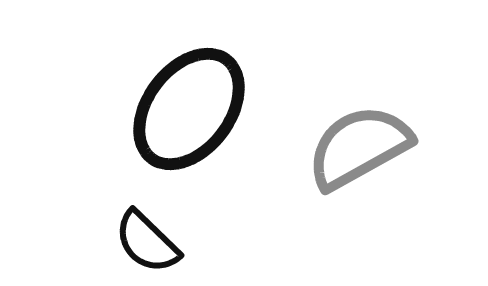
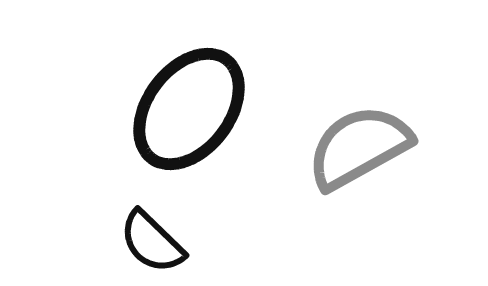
black semicircle: moved 5 px right
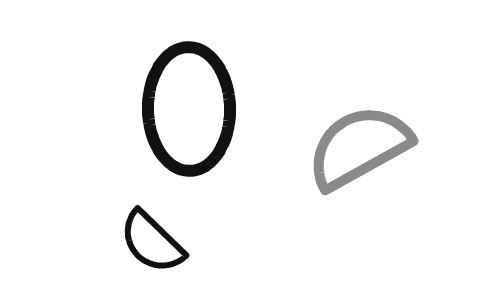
black ellipse: rotated 38 degrees counterclockwise
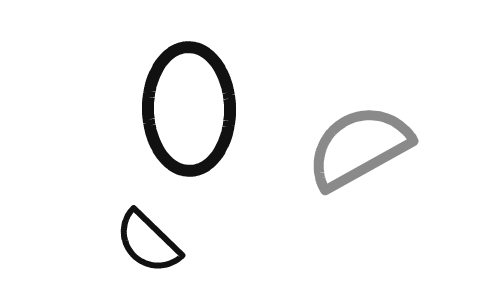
black semicircle: moved 4 px left
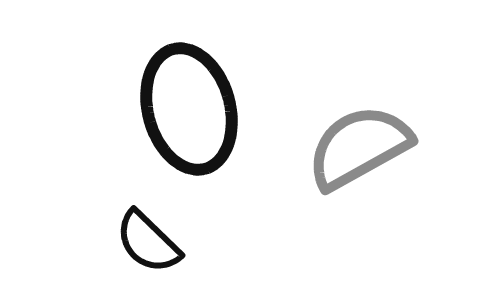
black ellipse: rotated 14 degrees counterclockwise
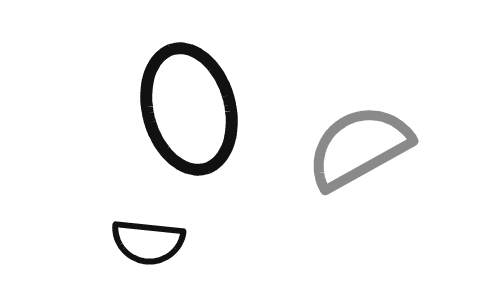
black semicircle: rotated 38 degrees counterclockwise
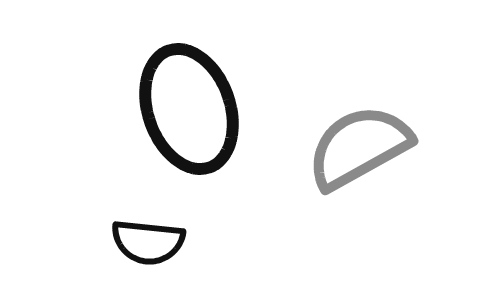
black ellipse: rotated 4 degrees counterclockwise
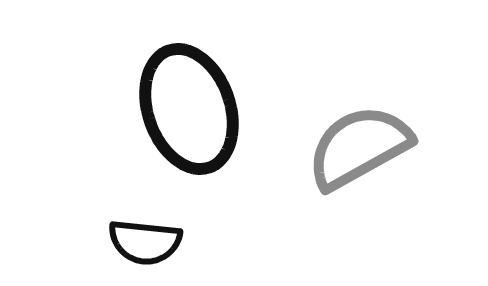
black semicircle: moved 3 px left
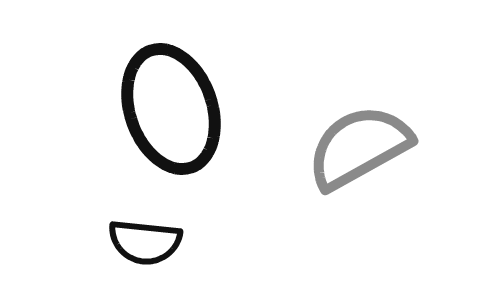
black ellipse: moved 18 px left
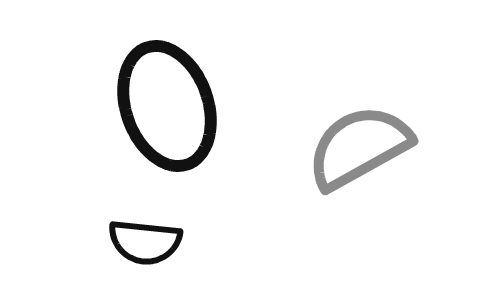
black ellipse: moved 4 px left, 3 px up
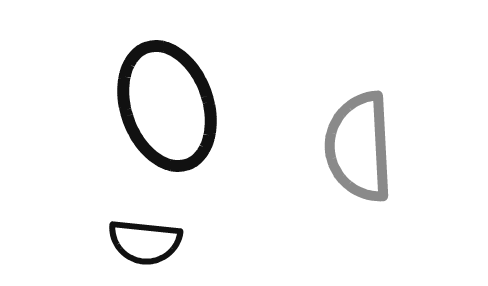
gray semicircle: rotated 64 degrees counterclockwise
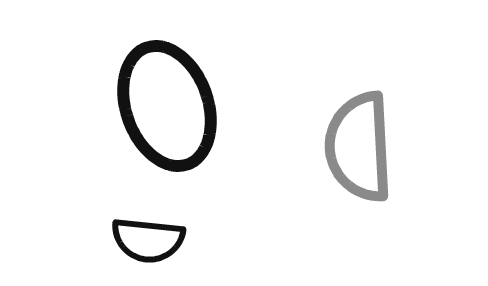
black semicircle: moved 3 px right, 2 px up
